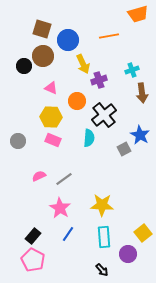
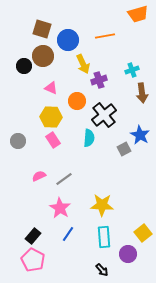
orange line: moved 4 px left
pink rectangle: rotated 35 degrees clockwise
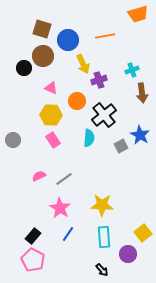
black circle: moved 2 px down
yellow hexagon: moved 2 px up
gray circle: moved 5 px left, 1 px up
gray square: moved 3 px left, 3 px up
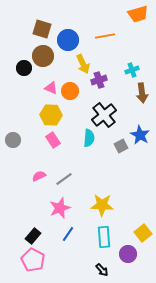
orange circle: moved 7 px left, 10 px up
pink star: rotated 20 degrees clockwise
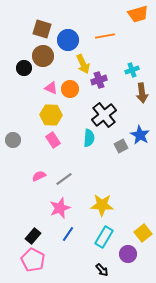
orange circle: moved 2 px up
cyan rectangle: rotated 35 degrees clockwise
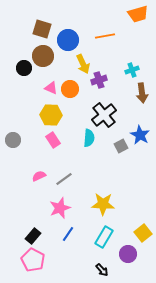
yellow star: moved 1 px right, 1 px up
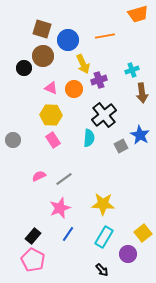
orange circle: moved 4 px right
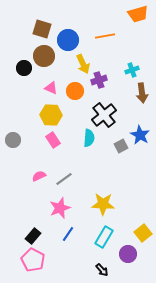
brown circle: moved 1 px right
orange circle: moved 1 px right, 2 px down
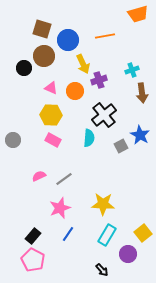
pink rectangle: rotated 28 degrees counterclockwise
cyan rectangle: moved 3 px right, 2 px up
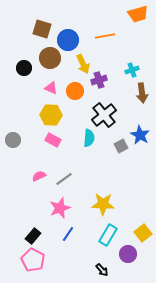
brown circle: moved 6 px right, 2 px down
cyan rectangle: moved 1 px right
